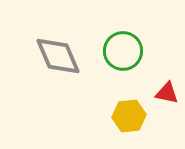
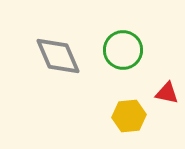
green circle: moved 1 px up
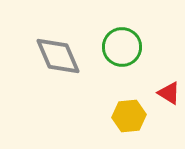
green circle: moved 1 px left, 3 px up
red triangle: moved 2 px right; rotated 20 degrees clockwise
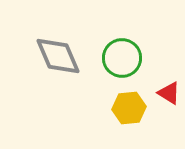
green circle: moved 11 px down
yellow hexagon: moved 8 px up
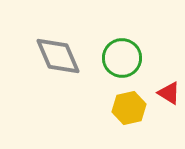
yellow hexagon: rotated 8 degrees counterclockwise
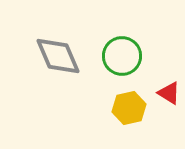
green circle: moved 2 px up
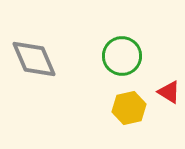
gray diamond: moved 24 px left, 3 px down
red triangle: moved 1 px up
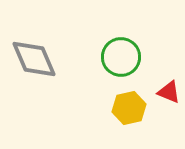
green circle: moved 1 px left, 1 px down
red triangle: rotated 10 degrees counterclockwise
